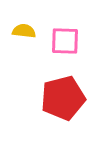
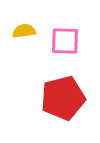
yellow semicircle: rotated 15 degrees counterclockwise
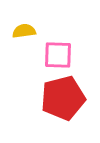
pink square: moved 7 px left, 14 px down
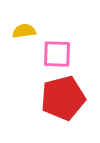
pink square: moved 1 px left, 1 px up
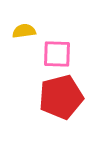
red pentagon: moved 2 px left, 1 px up
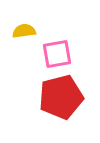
pink square: rotated 12 degrees counterclockwise
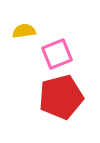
pink square: rotated 12 degrees counterclockwise
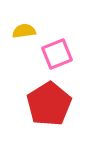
red pentagon: moved 12 px left, 7 px down; rotated 18 degrees counterclockwise
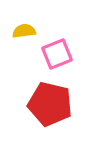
red pentagon: moved 1 px right; rotated 27 degrees counterclockwise
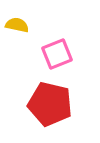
yellow semicircle: moved 7 px left, 6 px up; rotated 20 degrees clockwise
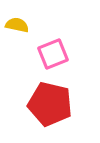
pink square: moved 4 px left
